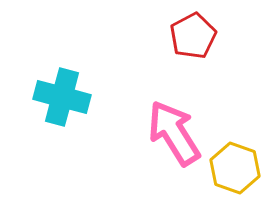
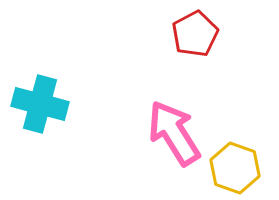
red pentagon: moved 2 px right, 2 px up
cyan cross: moved 22 px left, 7 px down
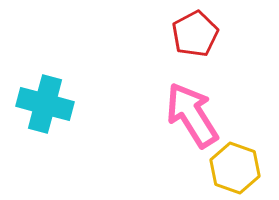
cyan cross: moved 5 px right
pink arrow: moved 18 px right, 18 px up
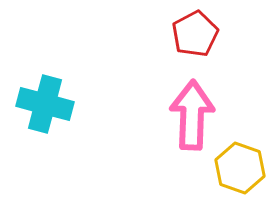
pink arrow: rotated 34 degrees clockwise
yellow hexagon: moved 5 px right
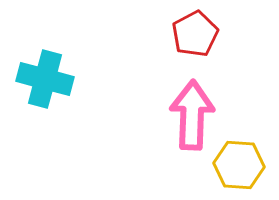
cyan cross: moved 25 px up
yellow hexagon: moved 1 px left, 3 px up; rotated 15 degrees counterclockwise
